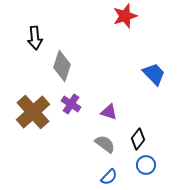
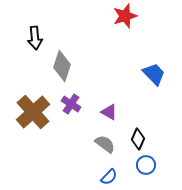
purple triangle: rotated 12 degrees clockwise
black diamond: rotated 15 degrees counterclockwise
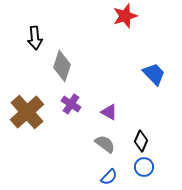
brown cross: moved 6 px left
black diamond: moved 3 px right, 2 px down
blue circle: moved 2 px left, 2 px down
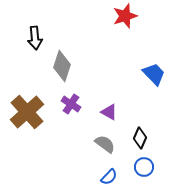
black diamond: moved 1 px left, 3 px up
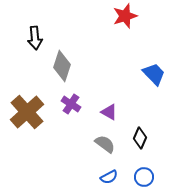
blue circle: moved 10 px down
blue semicircle: rotated 18 degrees clockwise
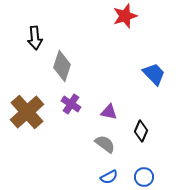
purple triangle: rotated 18 degrees counterclockwise
black diamond: moved 1 px right, 7 px up
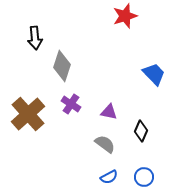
brown cross: moved 1 px right, 2 px down
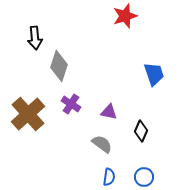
gray diamond: moved 3 px left
blue trapezoid: rotated 25 degrees clockwise
gray semicircle: moved 3 px left
blue semicircle: rotated 54 degrees counterclockwise
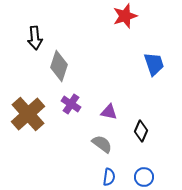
blue trapezoid: moved 10 px up
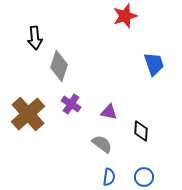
black diamond: rotated 20 degrees counterclockwise
